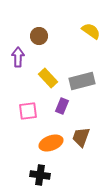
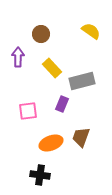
brown circle: moved 2 px right, 2 px up
yellow rectangle: moved 4 px right, 10 px up
purple rectangle: moved 2 px up
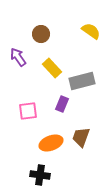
purple arrow: rotated 36 degrees counterclockwise
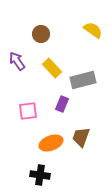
yellow semicircle: moved 2 px right, 1 px up
purple arrow: moved 1 px left, 4 px down
gray rectangle: moved 1 px right, 1 px up
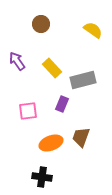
brown circle: moved 10 px up
black cross: moved 2 px right, 2 px down
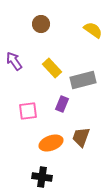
purple arrow: moved 3 px left
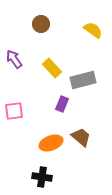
purple arrow: moved 2 px up
pink square: moved 14 px left
brown trapezoid: rotated 110 degrees clockwise
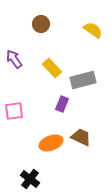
brown trapezoid: rotated 15 degrees counterclockwise
black cross: moved 12 px left, 2 px down; rotated 30 degrees clockwise
